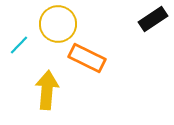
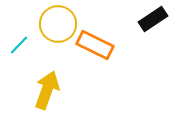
orange rectangle: moved 8 px right, 13 px up
yellow arrow: rotated 15 degrees clockwise
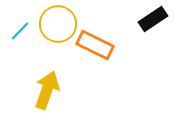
cyan line: moved 1 px right, 14 px up
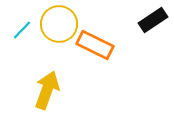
black rectangle: moved 1 px down
yellow circle: moved 1 px right
cyan line: moved 2 px right, 1 px up
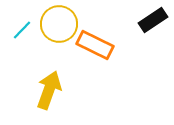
yellow arrow: moved 2 px right
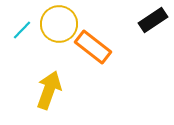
orange rectangle: moved 2 px left, 2 px down; rotated 12 degrees clockwise
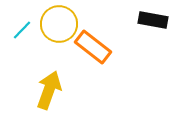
black rectangle: rotated 44 degrees clockwise
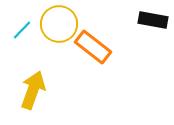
yellow arrow: moved 16 px left
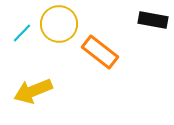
cyan line: moved 3 px down
orange rectangle: moved 7 px right, 5 px down
yellow arrow: moved 1 px down; rotated 132 degrees counterclockwise
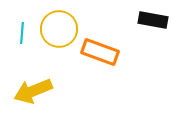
yellow circle: moved 5 px down
cyan line: rotated 40 degrees counterclockwise
orange rectangle: rotated 18 degrees counterclockwise
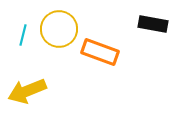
black rectangle: moved 4 px down
cyan line: moved 1 px right, 2 px down; rotated 10 degrees clockwise
yellow arrow: moved 6 px left
